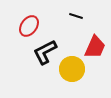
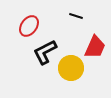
yellow circle: moved 1 px left, 1 px up
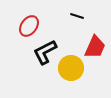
black line: moved 1 px right
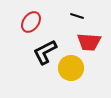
red ellipse: moved 2 px right, 4 px up
red trapezoid: moved 6 px left, 5 px up; rotated 70 degrees clockwise
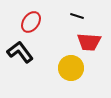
black L-shape: moved 25 px left; rotated 80 degrees clockwise
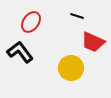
red trapezoid: moved 4 px right; rotated 20 degrees clockwise
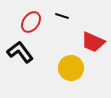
black line: moved 15 px left
